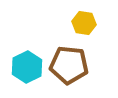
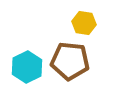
brown pentagon: moved 1 px right, 4 px up
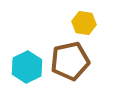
brown pentagon: rotated 18 degrees counterclockwise
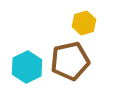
yellow hexagon: rotated 25 degrees counterclockwise
